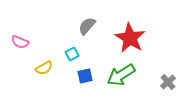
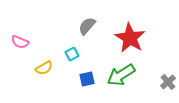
blue square: moved 2 px right, 3 px down
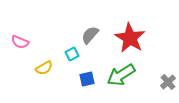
gray semicircle: moved 3 px right, 9 px down
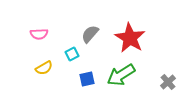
gray semicircle: moved 1 px up
pink semicircle: moved 19 px right, 8 px up; rotated 24 degrees counterclockwise
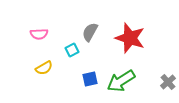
gray semicircle: moved 2 px up; rotated 12 degrees counterclockwise
red star: rotated 12 degrees counterclockwise
cyan square: moved 4 px up
green arrow: moved 6 px down
blue square: moved 3 px right
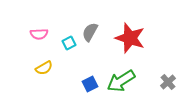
cyan square: moved 3 px left, 7 px up
blue square: moved 5 px down; rotated 14 degrees counterclockwise
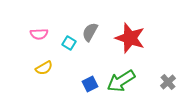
cyan square: rotated 32 degrees counterclockwise
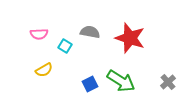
gray semicircle: rotated 72 degrees clockwise
cyan square: moved 4 px left, 3 px down
yellow semicircle: moved 2 px down
green arrow: rotated 116 degrees counterclockwise
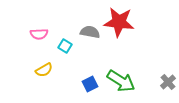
red star: moved 11 px left, 16 px up; rotated 12 degrees counterclockwise
